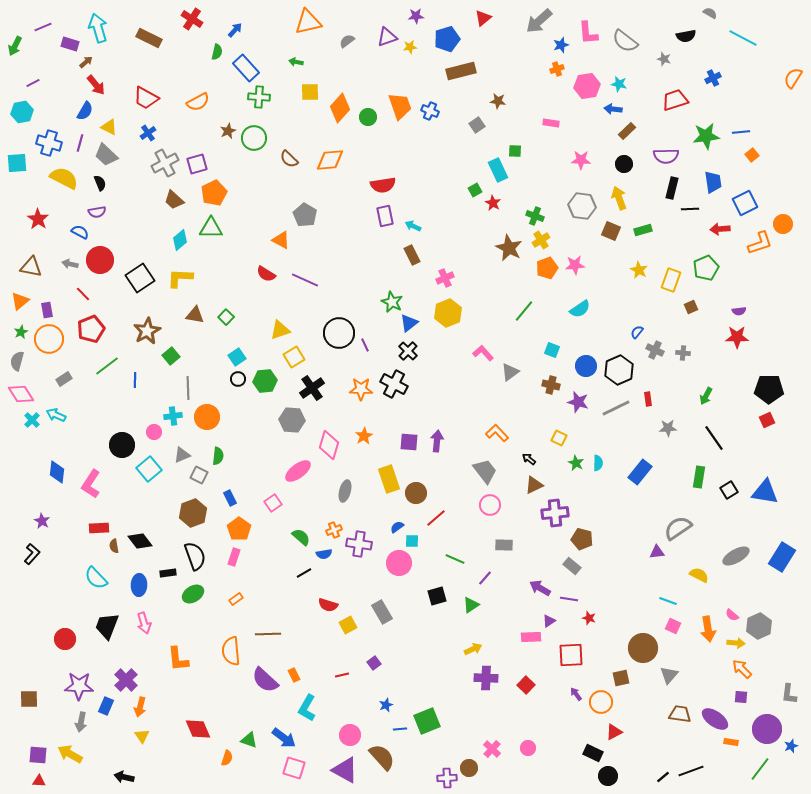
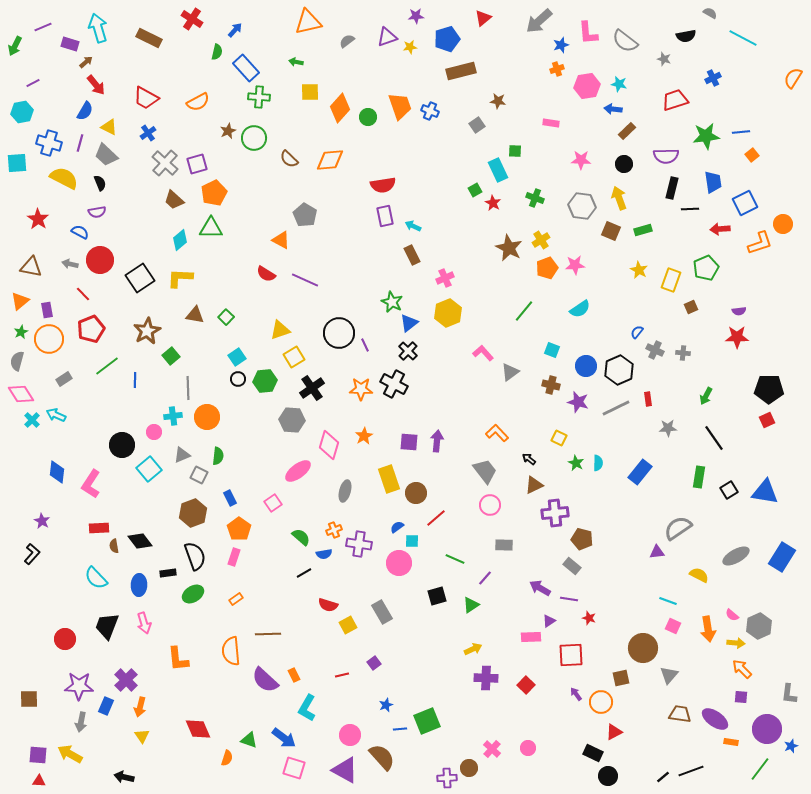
gray cross at (165, 163): rotated 20 degrees counterclockwise
green cross at (535, 216): moved 18 px up
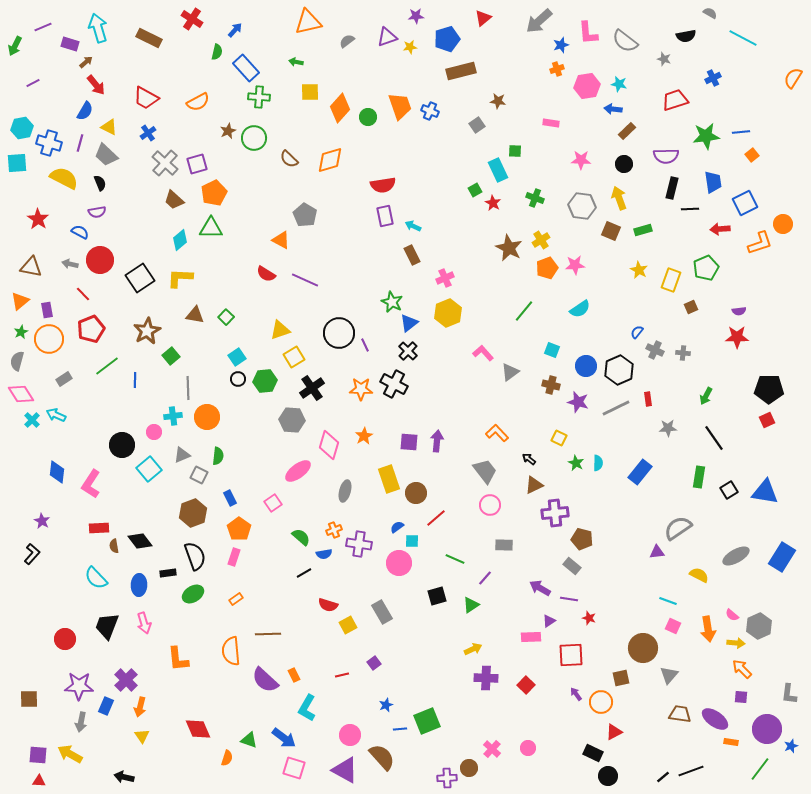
cyan hexagon at (22, 112): moved 16 px down
orange diamond at (330, 160): rotated 12 degrees counterclockwise
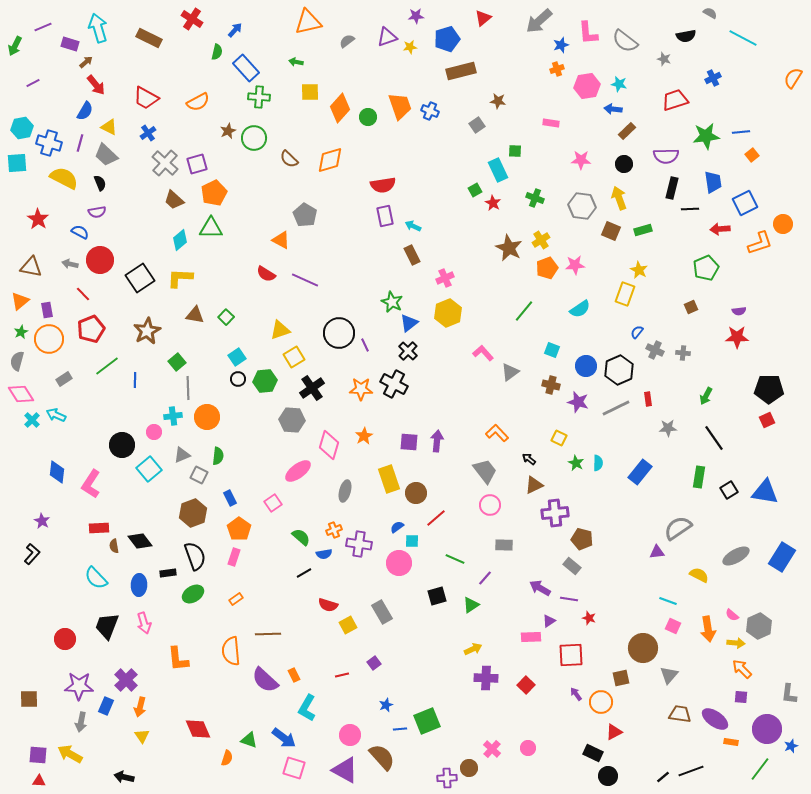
yellow rectangle at (671, 280): moved 46 px left, 14 px down
green square at (171, 356): moved 6 px right, 6 px down
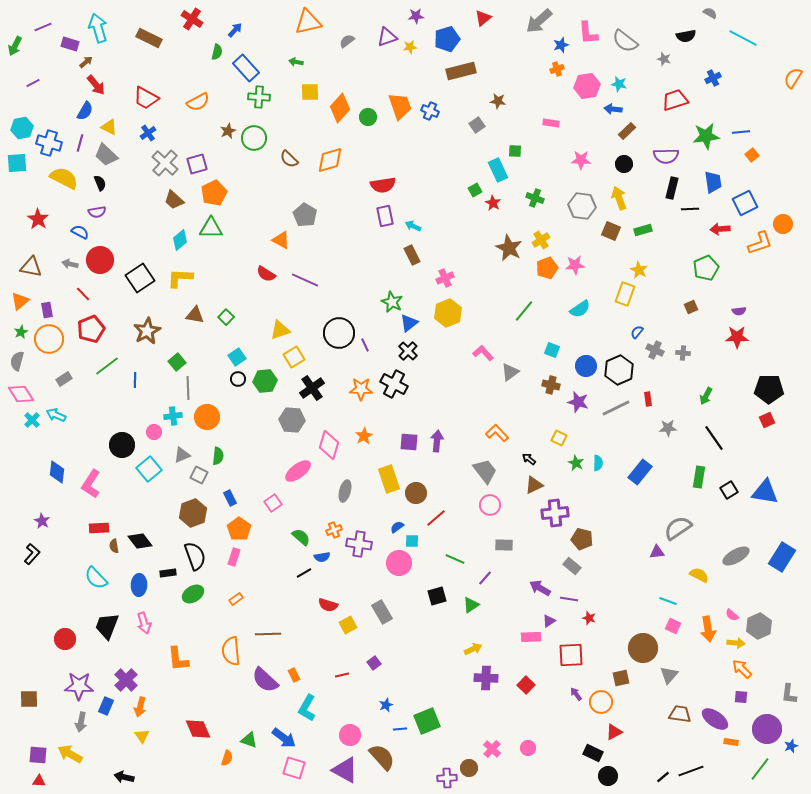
blue semicircle at (324, 554): moved 2 px left, 3 px down
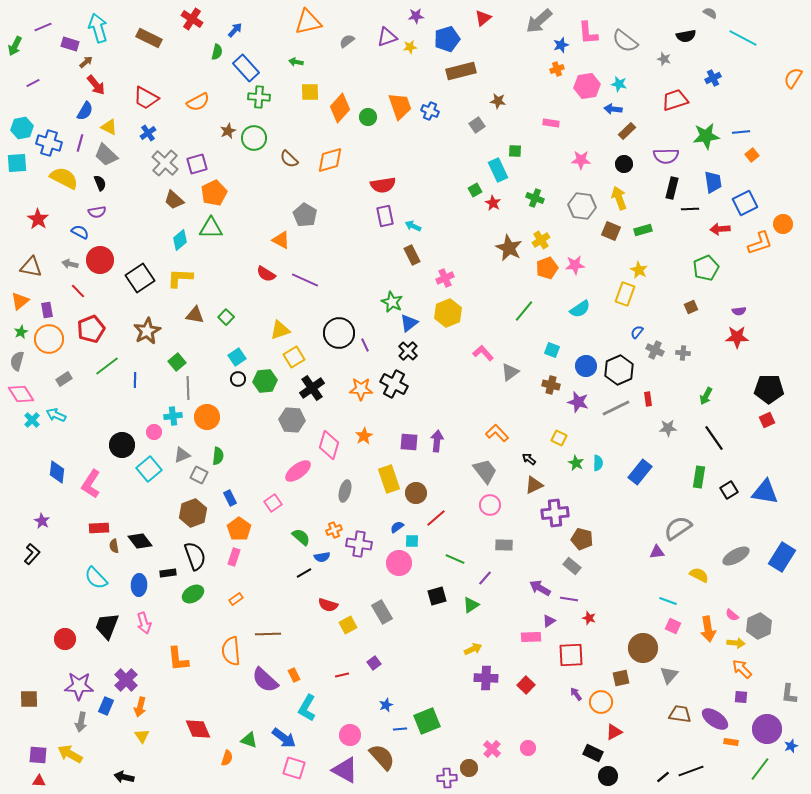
red line at (83, 294): moved 5 px left, 3 px up
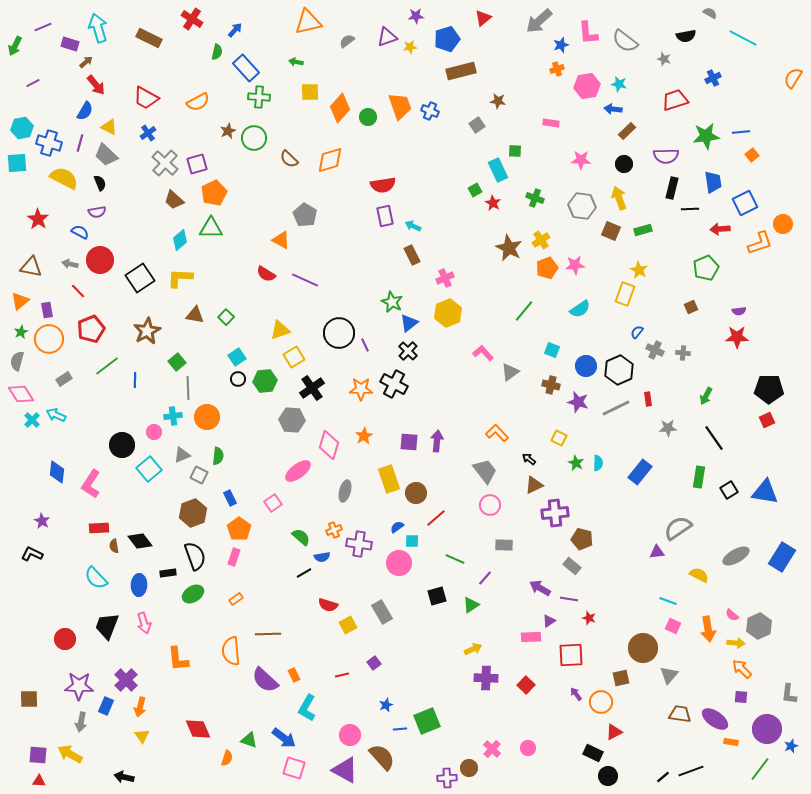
black L-shape at (32, 554): rotated 105 degrees counterclockwise
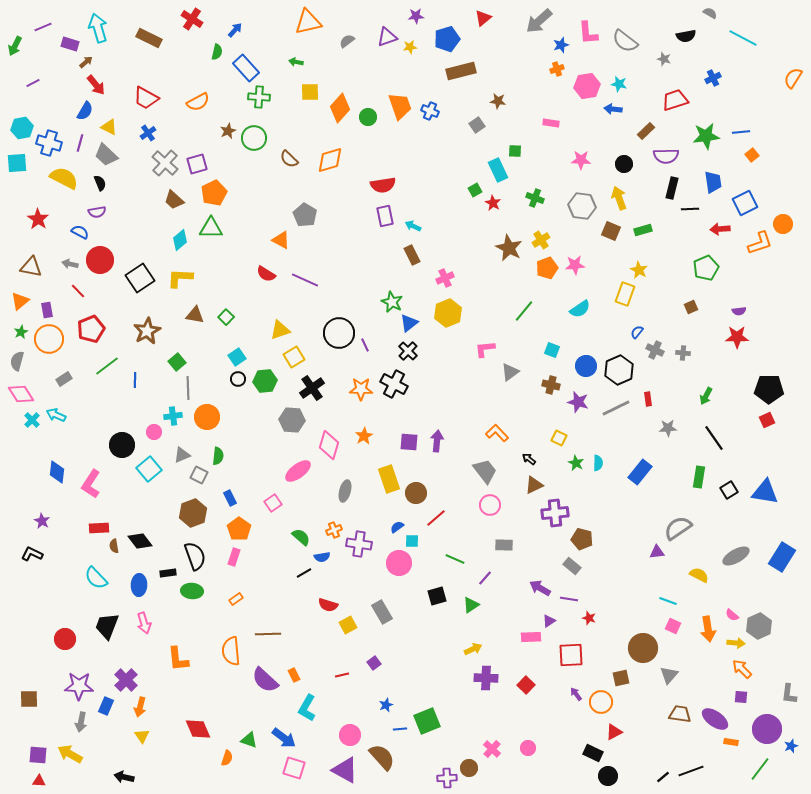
brown rectangle at (627, 131): moved 19 px right
pink L-shape at (483, 353): moved 2 px right, 4 px up; rotated 55 degrees counterclockwise
green ellipse at (193, 594): moved 1 px left, 3 px up; rotated 35 degrees clockwise
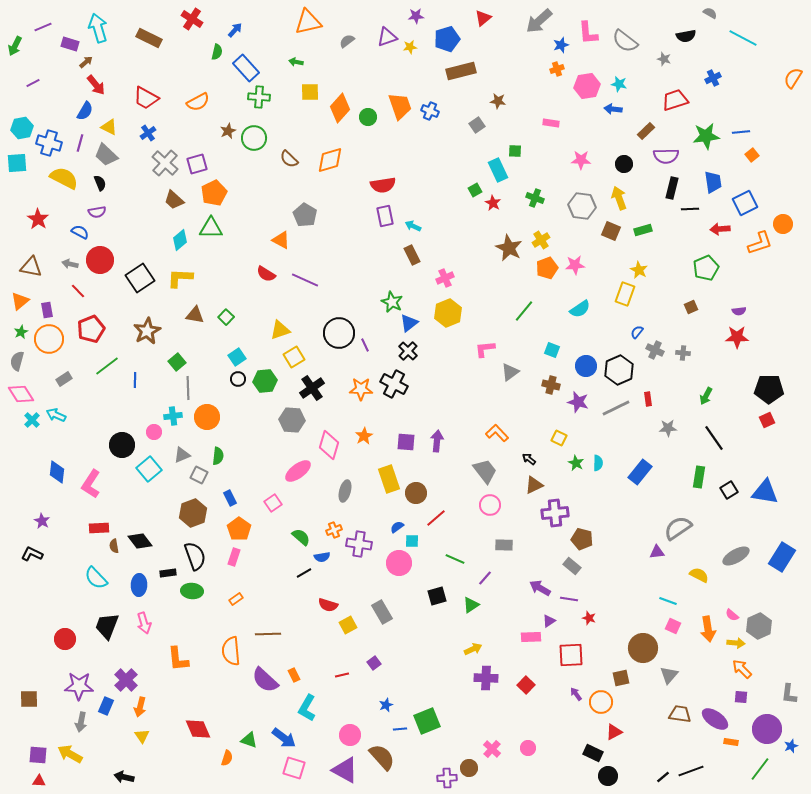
purple square at (409, 442): moved 3 px left
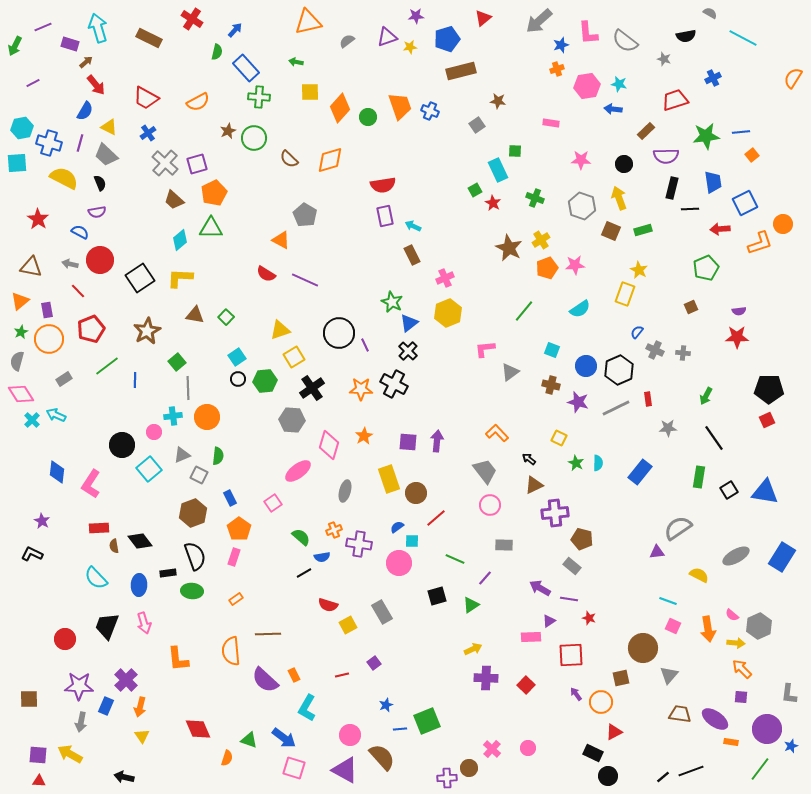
gray hexagon at (582, 206): rotated 12 degrees clockwise
purple square at (406, 442): moved 2 px right
